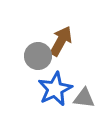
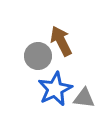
brown arrow: rotated 56 degrees counterclockwise
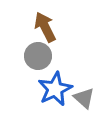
brown arrow: moved 16 px left, 14 px up
gray triangle: rotated 35 degrees clockwise
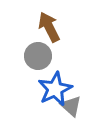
brown arrow: moved 4 px right
gray triangle: moved 13 px left, 8 px down
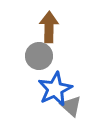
brown arrow: rotated 28 degrees clockwise
gray circle: moved 1 px right
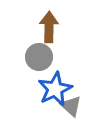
gray circle: moved 1 px down
